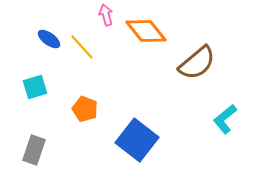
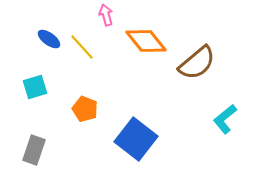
orange diamond: moved 10 px down
blue square: moved 1 px left, 1 px up
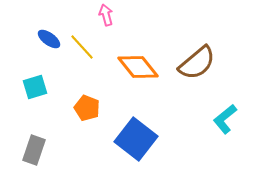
orange diamond: moved 8 px left, 26 px down
orange pentagon: moved 2 px right, 1 px up
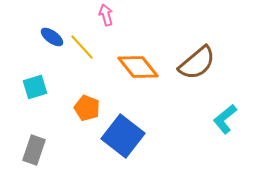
blue ellipse: moved 3 px right, 2 px up
blue square: moved 13 px left, 3 px up
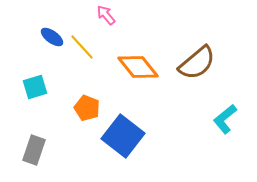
pink arrow: rotated 25 degrees counterclockwise
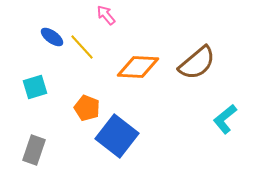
orange diamond: rotated 48 degrees counterclockwise
blue square: moved 6 px left
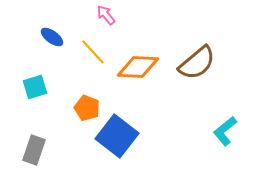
yellow line: moved 11 px right, 5 px down
cyan L-shape: moved 12 px down
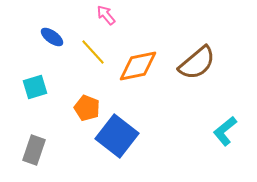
orange diamond: moved 1 px up; rotated 15 degrees counterclockwise
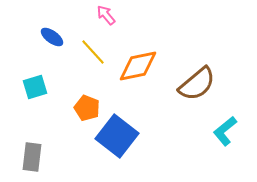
brown semicircle: moved 21 px down
gray rectangle: moved 2 px left, 7 px down; rotated 12 degrees counterclockwise
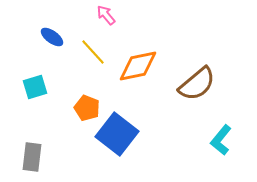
cyan L-shape: moved 4 px left, 9 px down; rotated 12 degrees counterclockwise
blue square: moved 2 px up
